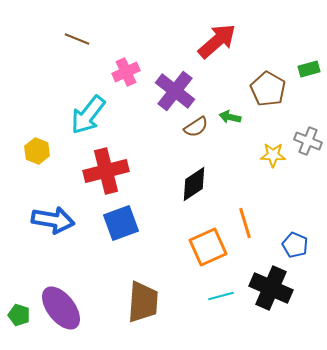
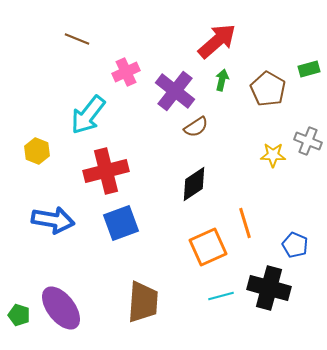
green arrow: moved 8 px left, 37 px up; rotated 90 degrees clockwise
black cross: moved 2 px left; rotated 9 degrees counterclockwise
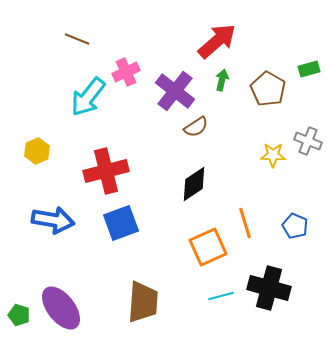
cyan arrow: moved 18 px up
yellow hexagon: rotated 15 degrees clockwise
blue pentagon: moved 19 px up
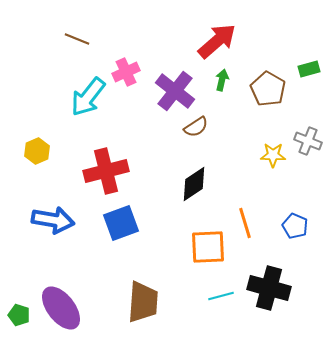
orange square: rotated 21 degrees clockwise
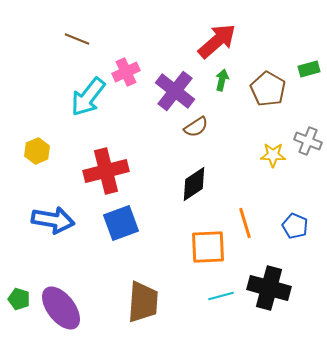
green pentagon: moved 16 px up
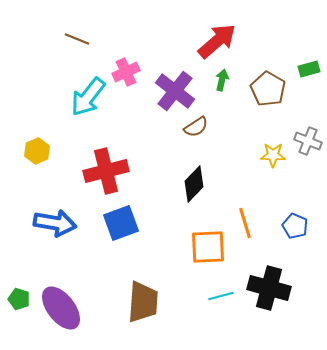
black diamond: rotated 12 degrees counterclockwise
blue arrow: moved 2 px right, 3 px down
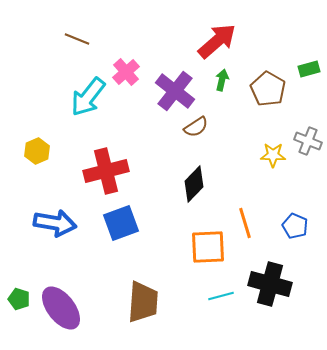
pink cross: rotated 16 degrees counterclockwise
black cross: moved 1 px right, 4 px up
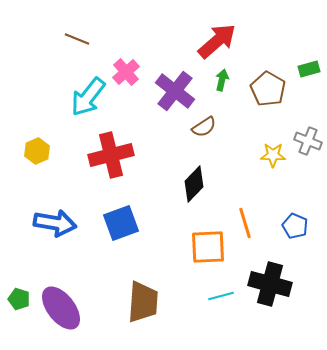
brown semicircle: moved 8 px right
red cross: moved 5 px right, 16 px up
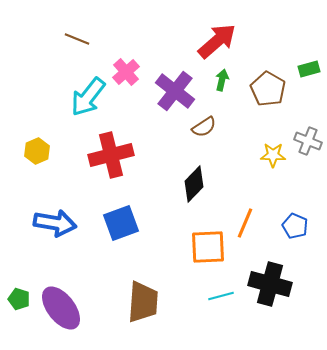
orange line: rotated 40 degrees clockwise
